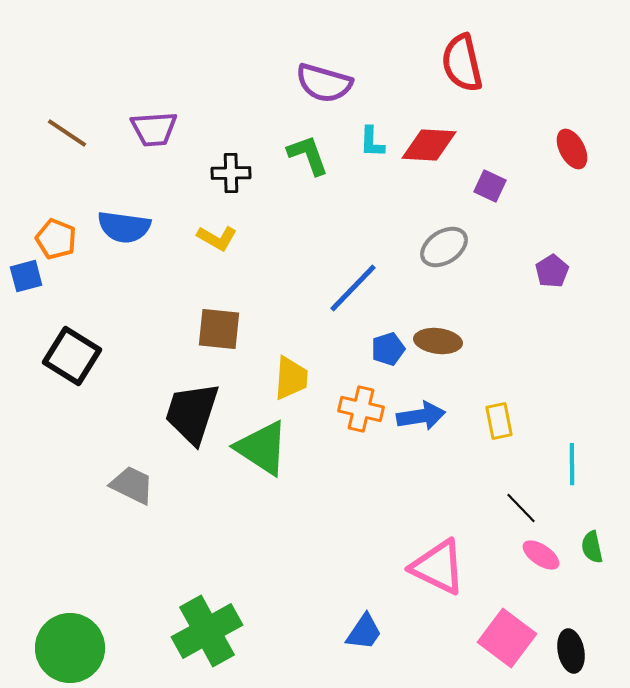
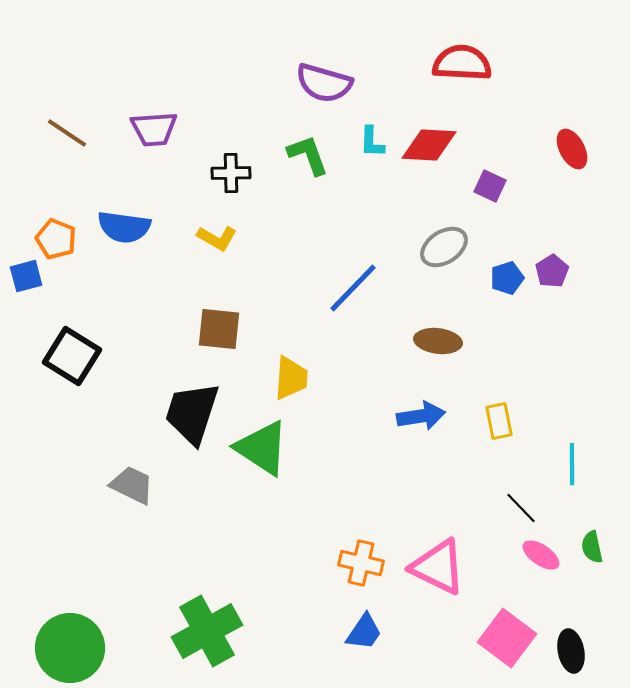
red semicircle: rotated 106 degrees clockwise
blue pentagon: moved 119 px right, 71 px up
orange cross: moved 154 px down
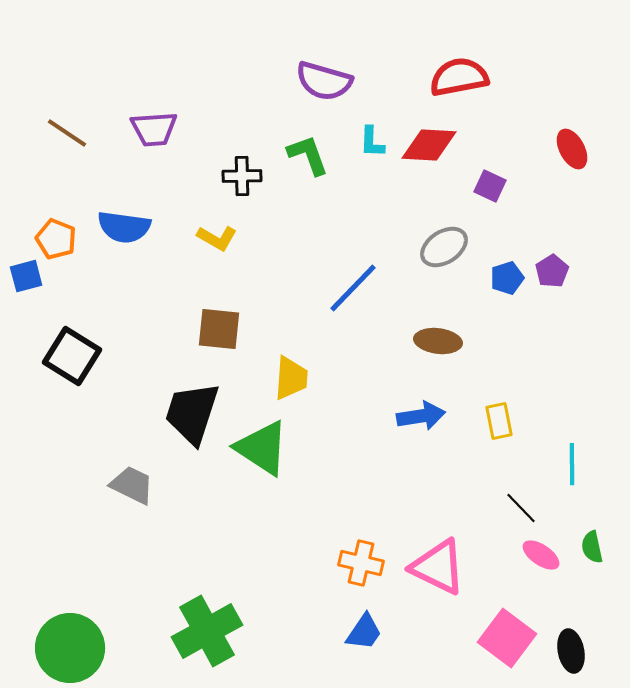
red semicircle: moved 3 px left, 14 px down; rotated 14 degrees counterclockwise
purple semicircle: moved 2 px up
black cross: moved 11 px right, 3 px down
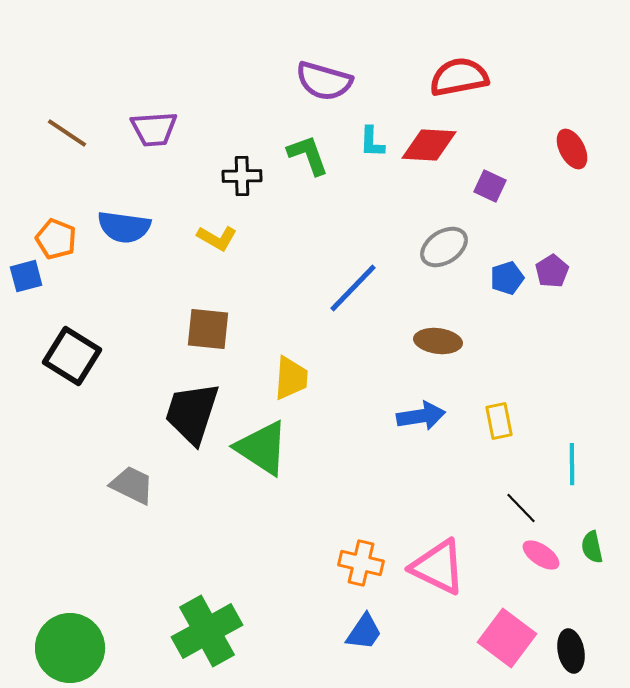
brown square: moved 11 px left
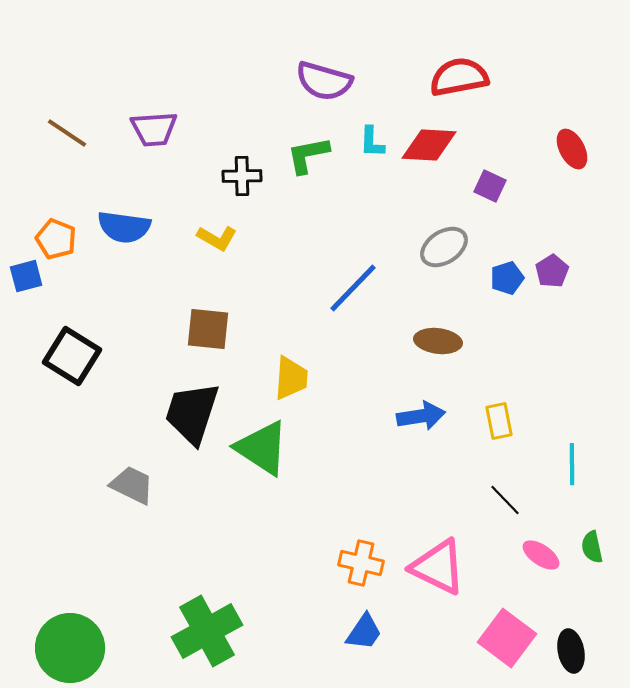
green L-shape: rotated 81 degrees counterclockwise
black line: moved 16 px left, 8 px up
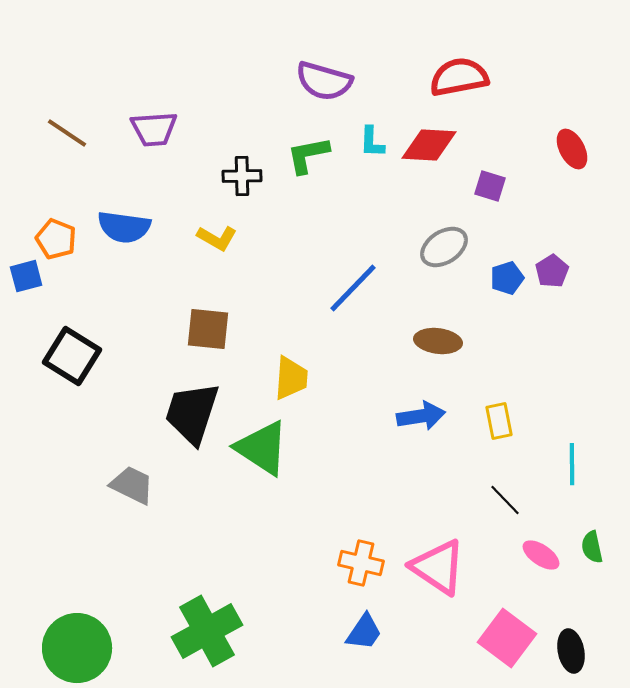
purple square: rotated 8 degrees counterclockwise
pink triangle: rotated 8 degrees clockwise
green circle: moved 7 px right
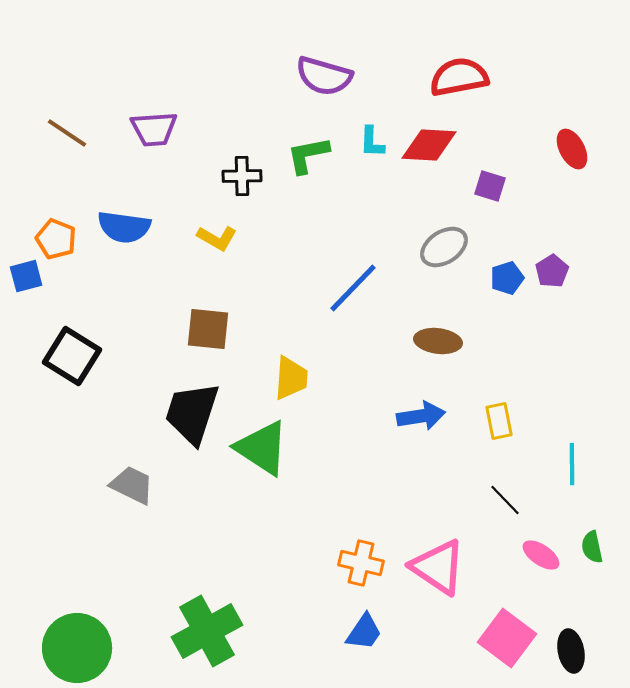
purple semicircle: moved 5 px up
